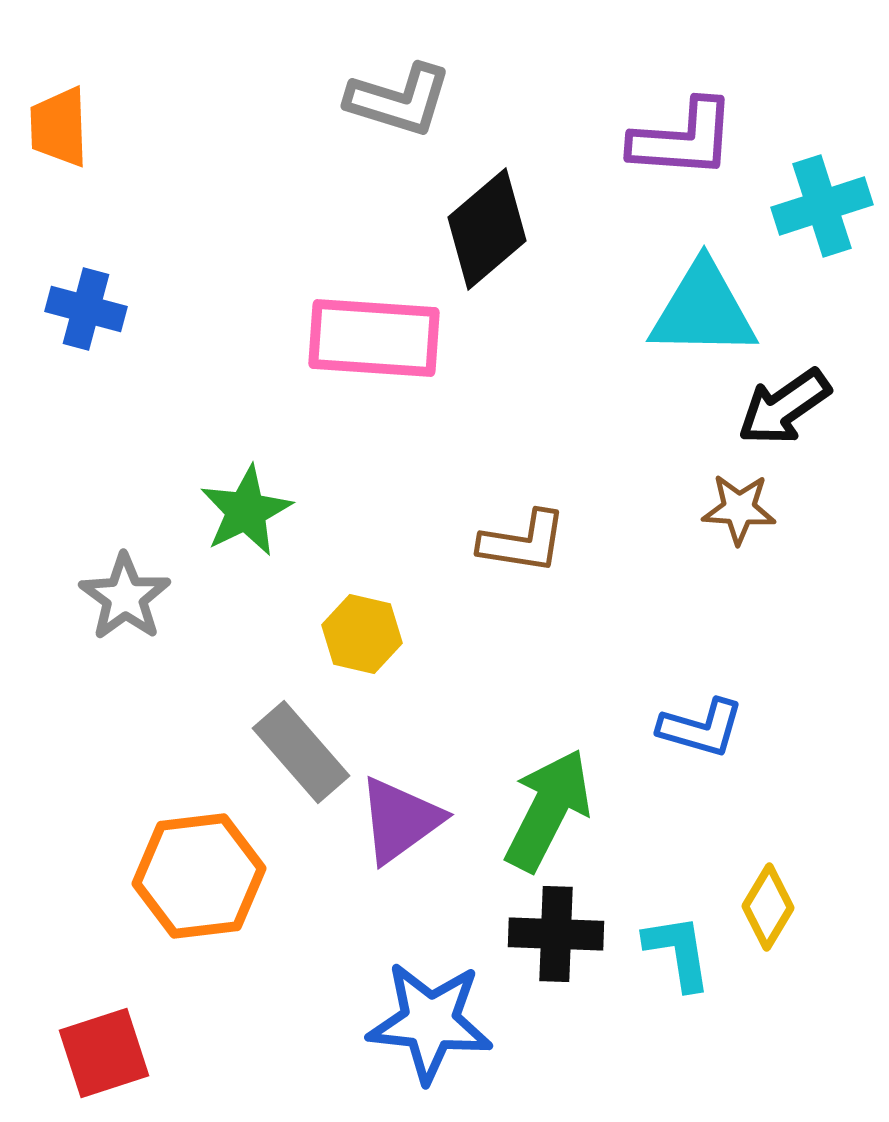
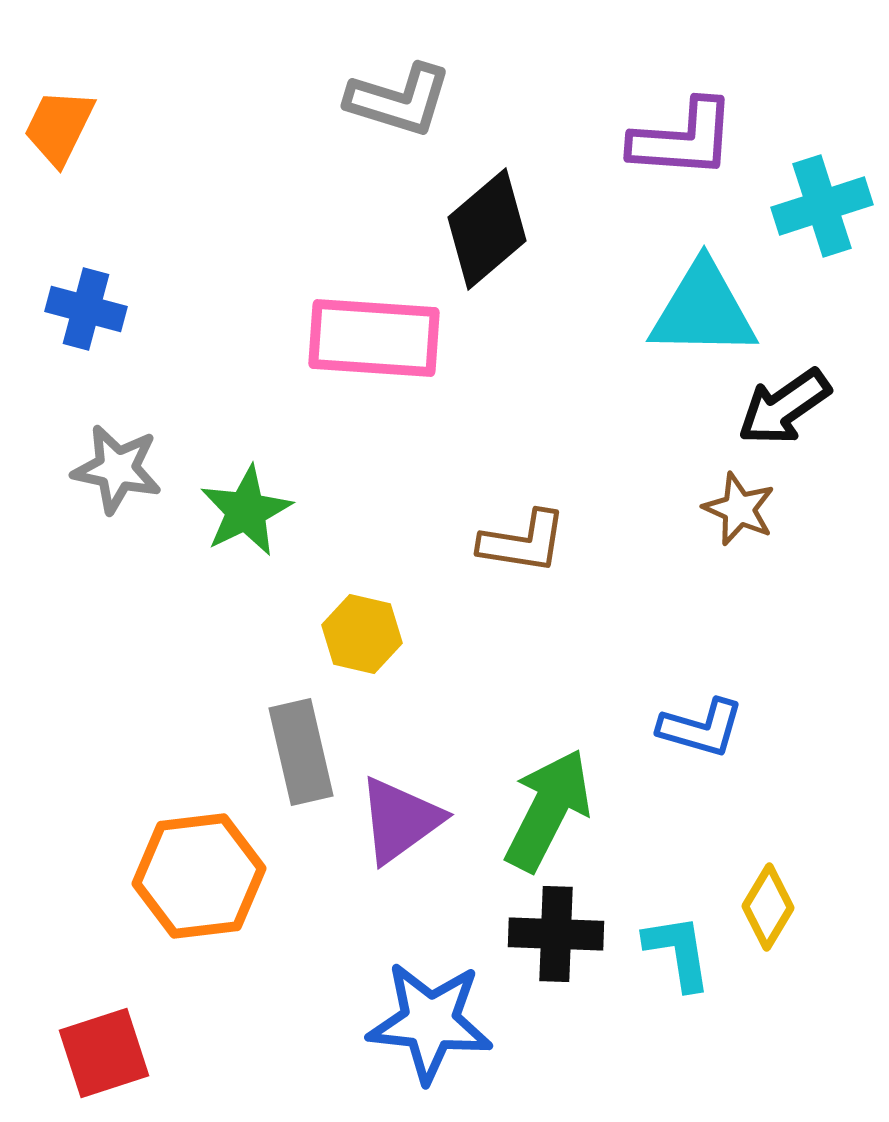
orange trapezoid: rotated 28 degrees clockwise
brown star: rotated 20 degrees clockwise
gray star: moved 8 px left, 128 px up; rotated 24 degrees counterclockwise
gray rectangle: rotated 28 degrees clockwise
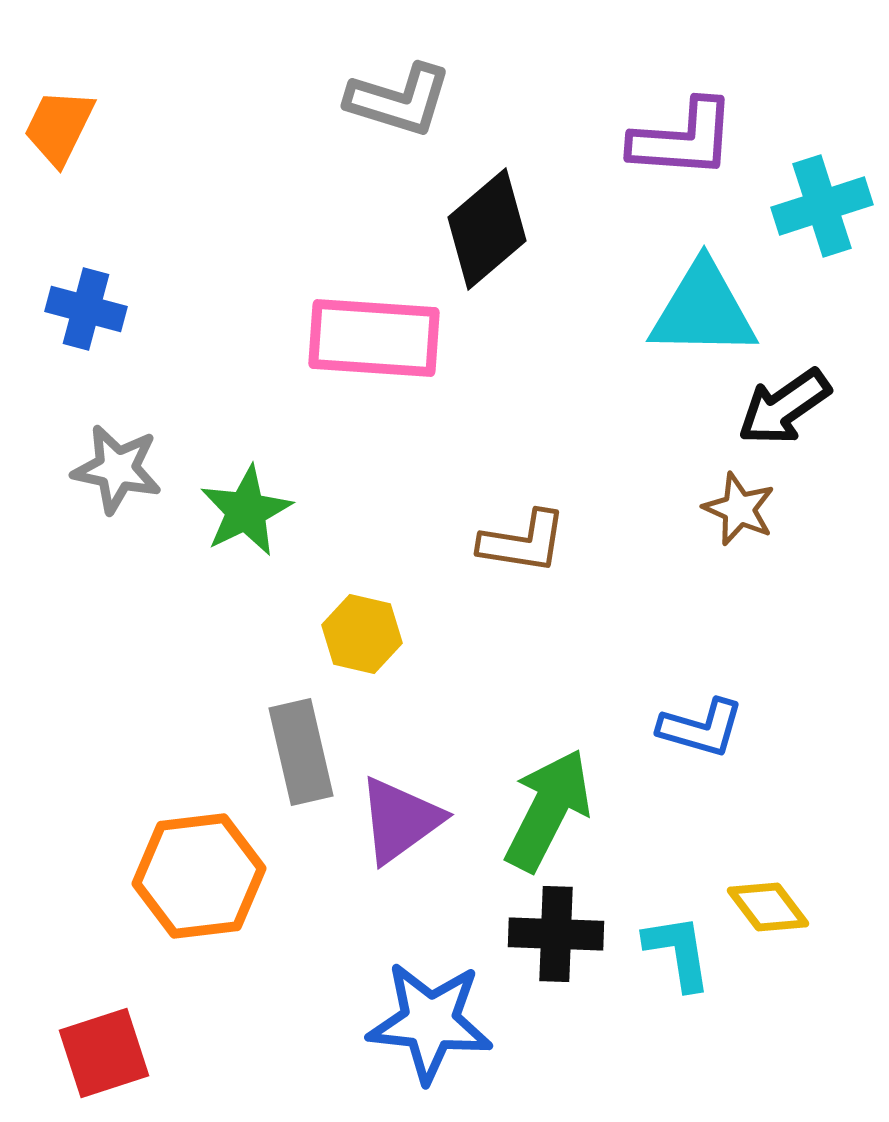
yellow diamond: rotated 68 degrees counterclockwise
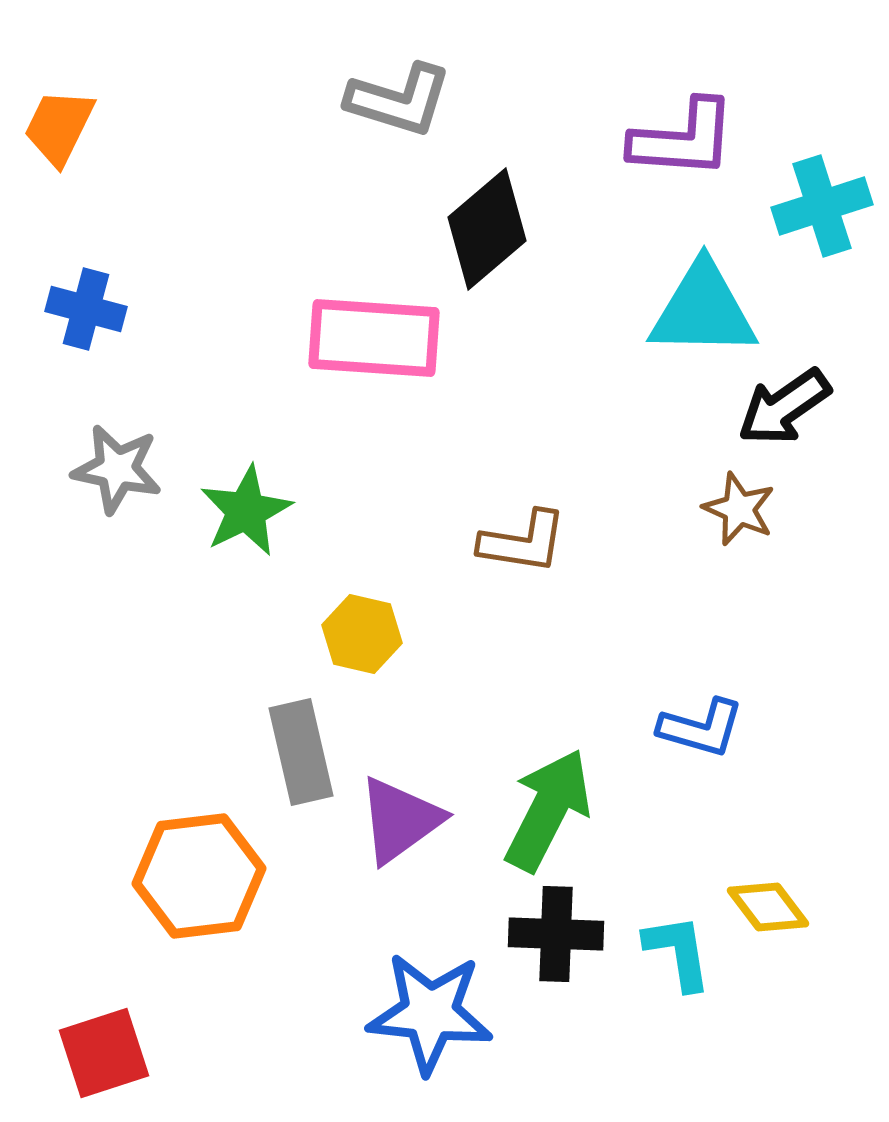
blue star: moved 9 px up
